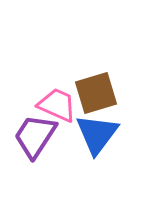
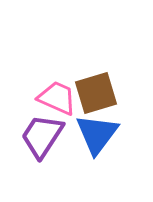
pink trapezoid: moved 7 px up
purple trapezoid: moved 7 px right
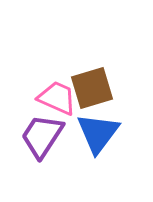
brown square: moved 4 px left, 5 px up
blue triangle: moved 1 px right, 1 px up
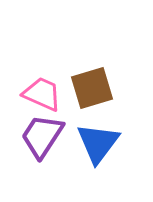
pink trapezoid: moved 15 px left, 4 px up
blue triangle: moved 10 px down
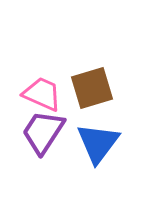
purple trapezoid: moved 1 px right, 4 px up
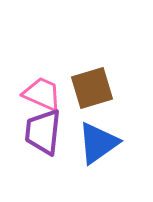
purple trapezoid: rotated 27 degrees counterclockwise
blue triangle: rotated 18 degrees clockwise
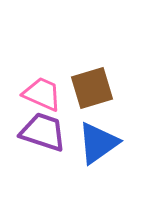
purple trapezoid: rotated 102 degrees clockwise
